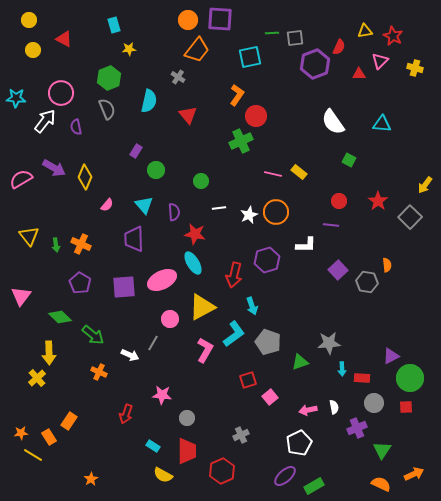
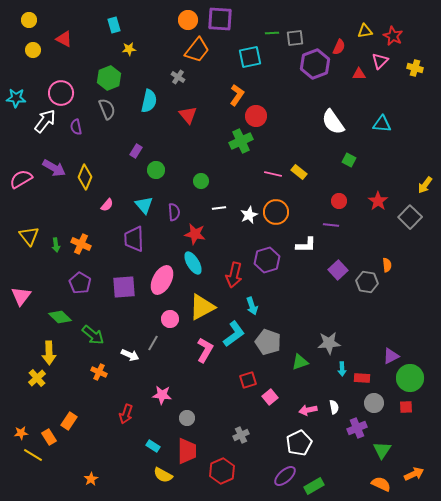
pink ellipse at (162, 280): rotated 36 degrees counterclockwise
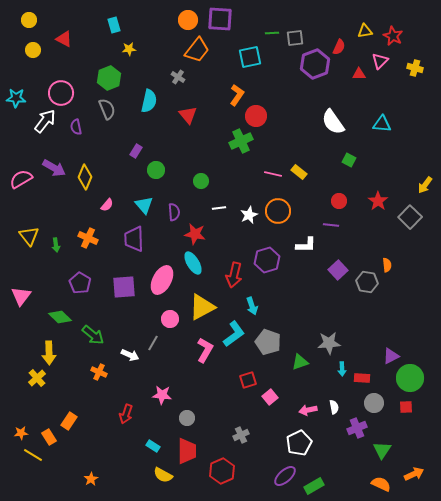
orange circle at (276, 212): moved 2 px right, 1 px up
orange cross at (81, 244): moved 7 px right, 6 px up
